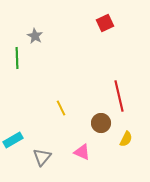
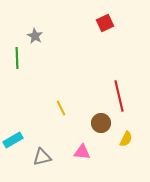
pink triangle: rotated 18 degrees counterclockwise
gray triangle: rotated 36 degrees clockwise
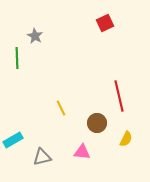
brown circle: moved 4 px left
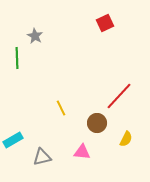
red line: rotated 56 degrees clockwise
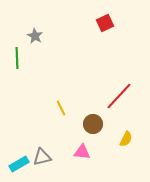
brown circle: moved 4 px left, 1 px down
cyan rectangle: moved 6 px right, 24 px down
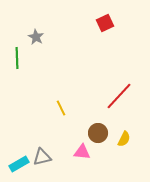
gray star: moved 1 px right, 1 px down
brown circle: moved 5 px right, 9 px down
yellow semicircle: moved 2 px left
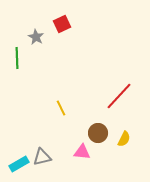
red square: moved 43 px left, 1 px down
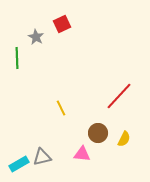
pink triangle: moved 2 px down
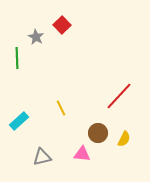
red square: moved 1 px down; rotated 18 degrees counterclockwise
cyan rectangle: moved 43 px up; rotated 12 degrees counterclockwise
